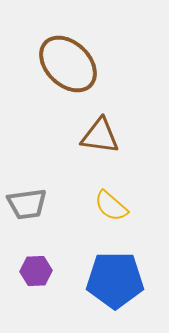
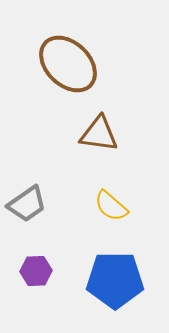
brown triangle: moved 1 px left, 2 px up
gray trapezoid: rotated 27 degrees counterclockwise
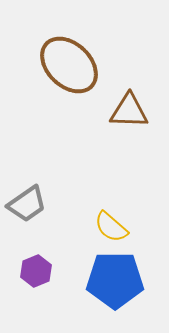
brown ellipse: moved 1 px right, 1 px down
brown triangle: moved 30 px right, 23 px up; rotated 6 degrees counterclockwise
yellow semicircle: moved 21 px down
purple hexagon: rotated 20 degrees counterclockwise
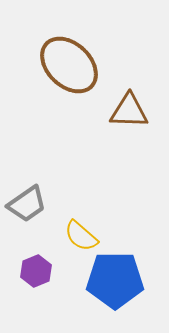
yellow semicircle: moved 30 px left, 9 px down
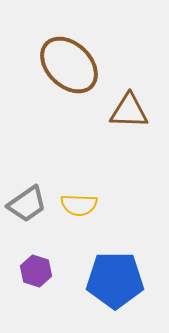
yellow semicircle: moved 2 px left, 31 px up; rotated 39 degrees counterclockwise
purple hexagon: rotated 20 degrees counterclockwise
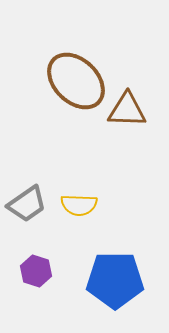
brown ellipse: moved 7 px right, 16 px down
brown triangle: moved 2 px left, 1 px up
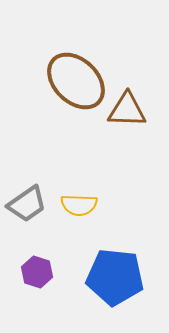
purple hexagon: moved 1 px right, 1 px down
blue pentagon: moved 3 px up; rotated 6 degrees clockwise
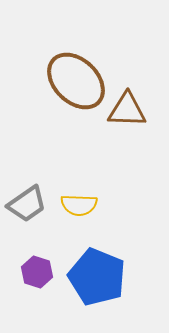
blue pentagon: moved 18 px left; rotated 16 degrees clockwise
